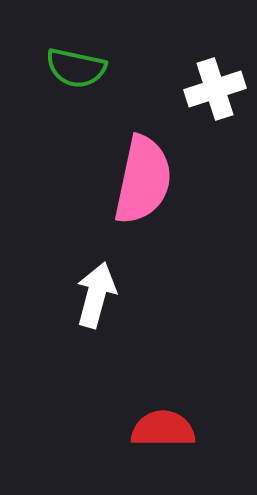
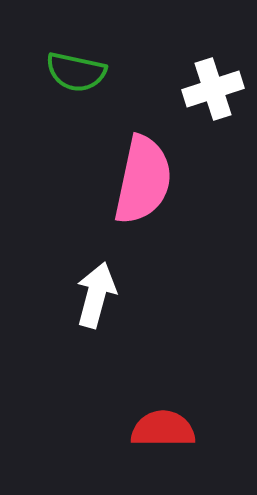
green semicircle: moved 4 px down
white cross: moved 2 px left
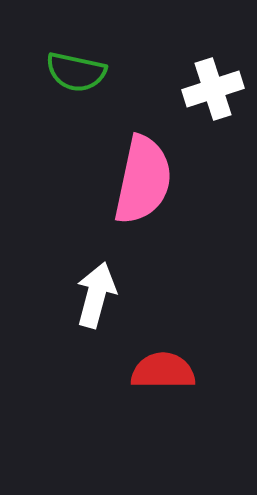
red semicircle: moved 58 px up
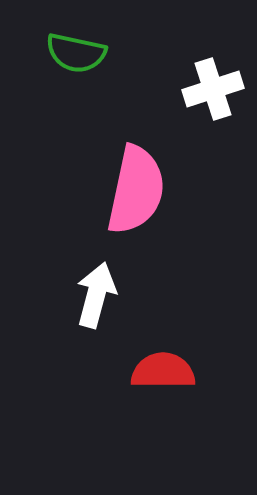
green semicircle: moved 19 px up
pink semicircle: moved 7 px left, 10 px down
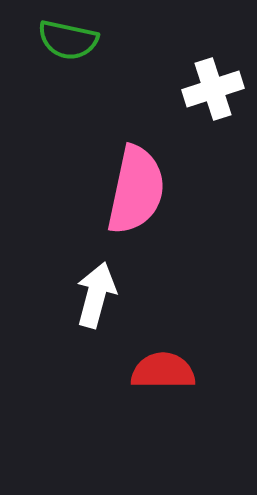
green semicircle: moved 8 px left, 13 px up
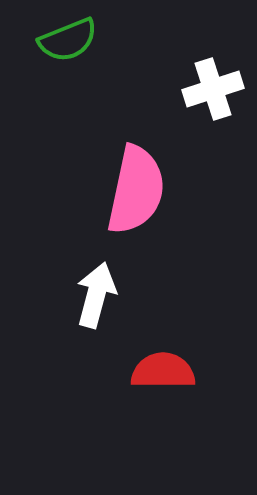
green semicircle: rotated 34 degrees counterclockwise
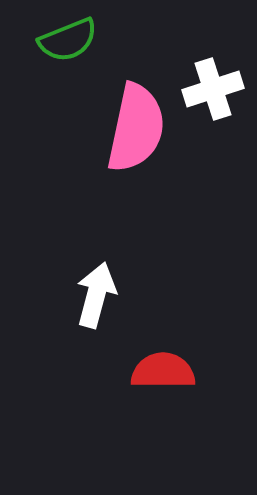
pink semicircle: moved 62 px up
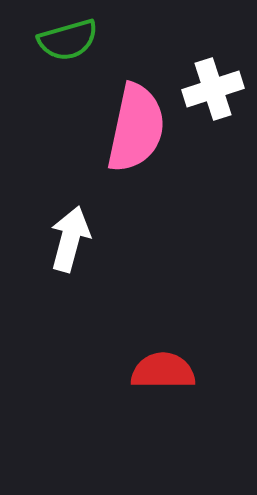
green semicircle: rotated 6 degrees clockwise
white arrow: moved 26 px left, 56 px up
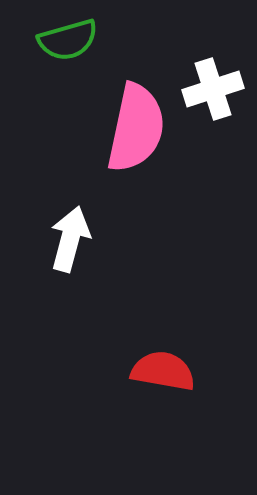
red semicircle: rotated 10 degrees clockwise
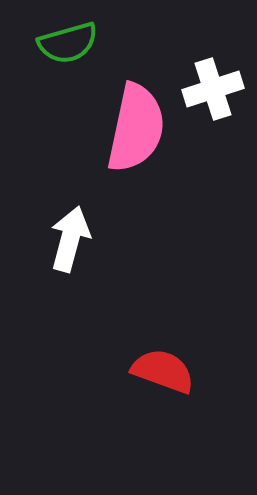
green semicircle: moved 3 px down
red semicircle: rotated 10 degrees clockwise
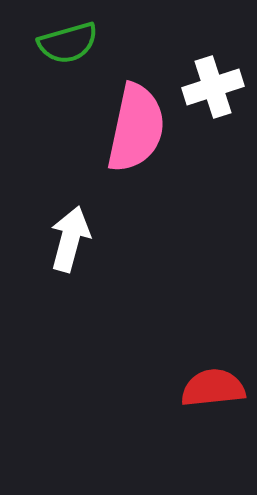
white cross: moved 2 px up
red semicircle: moved 50 px right, 17 px down; rotated 26 degrees counterclockwise
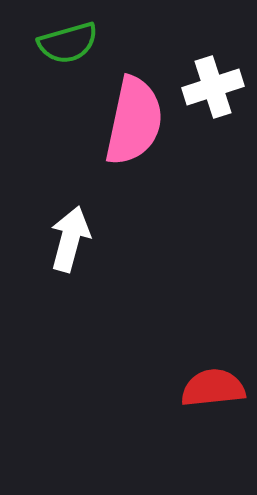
pink semicircle: moved 2 px left, 7 px up
